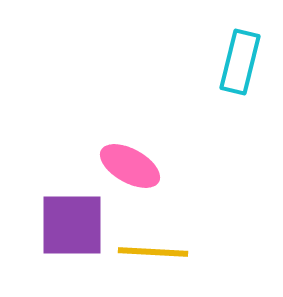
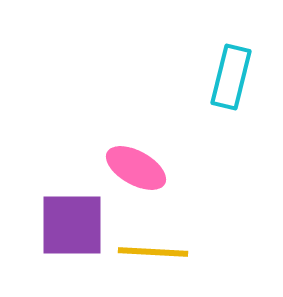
cyan rectangle: moved 9 px left, 15 px down
pink ellipse: moved 6 px right, 2 px down
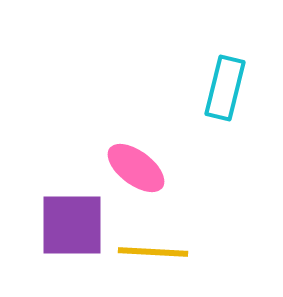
cyan rectangle: moved 6 px left, 11 px down
pink ellipse: rotated 8 degrees clockwise
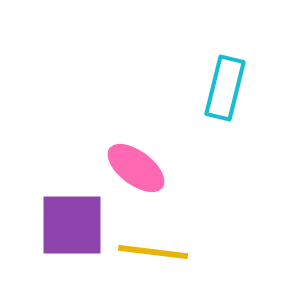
yellow line: rotated 4 degrees clockwise
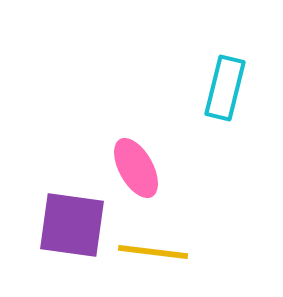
pink ellipse: rotated 24 degrees clockwise
purple square: rotated 8 degrees clockwise
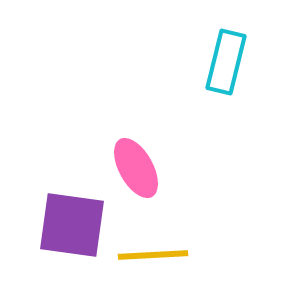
cyan rectangle: moved 1 px right, 26 px up
yellow line: moved 3 px down; rotated 10 degrees counterclockwise
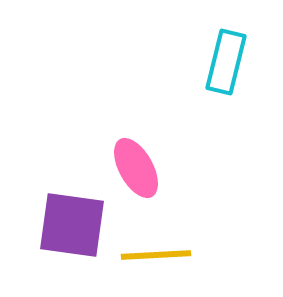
yellow line: moved 3 px right
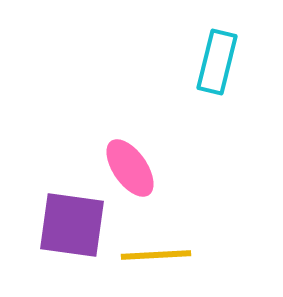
cyan rectangle: moved 9 px left
pink ellipse: moved 6 px left; rotated 6 degrees counterclockwise
